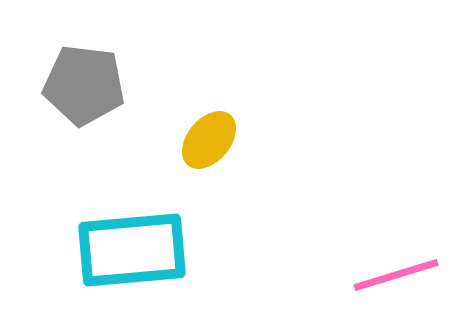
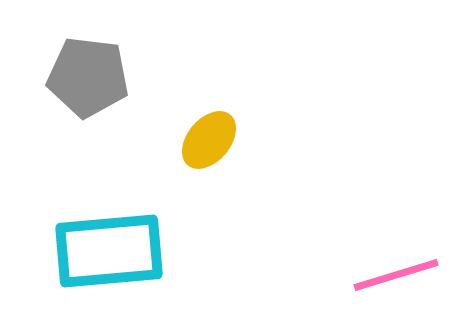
gray pentagon: moved 4 px right, 8 px up
cyan rectangle: moved 23 px left, 1 px down
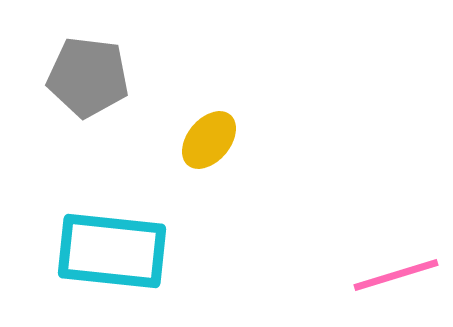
cyan rectangle: moved 3 px right; rotated 11 degrees clockwise
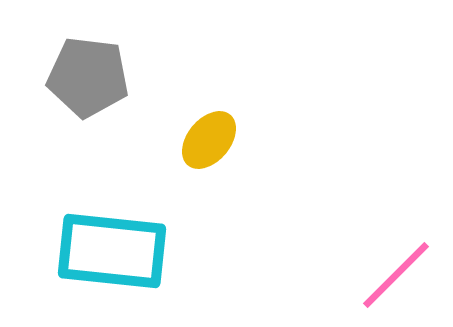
pink line: rotated 28 degrees counterclockwise
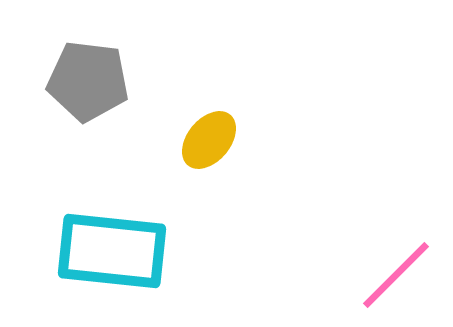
gray pentagon: moved 4 px down
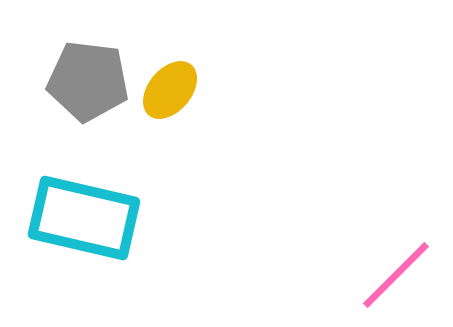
yellow ellipse: moved 39 px left, 50 px up
cyan rectangle: moved 28 px left, 33 px up; rotated 7 degrees clockwise
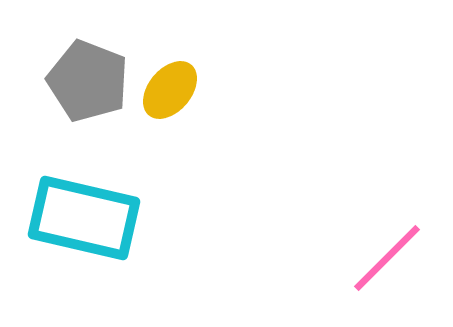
gray pentagon: rotated 14 degrees clockwise
pink line: moved 9 px left, 17 px up
